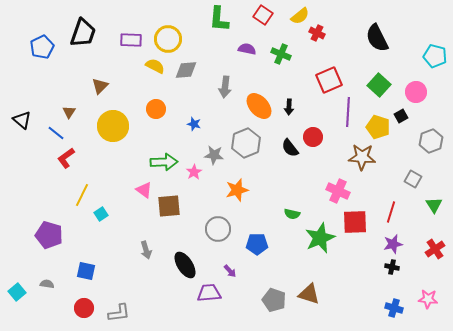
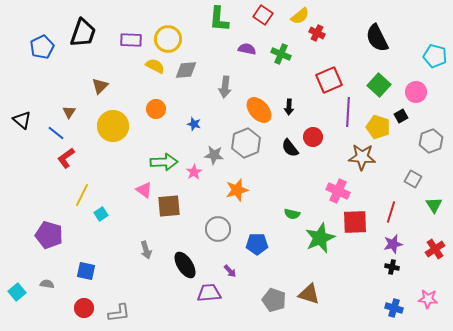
orange ellipse at (259, 106): moved 4 px down
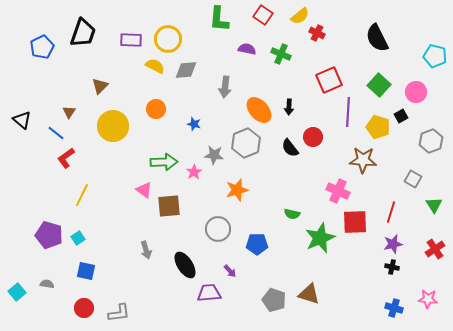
brown star at (362, 157): moved 1 px right, 3 px down
cyan square at (101, 214): moved 23 px left, 24 px down
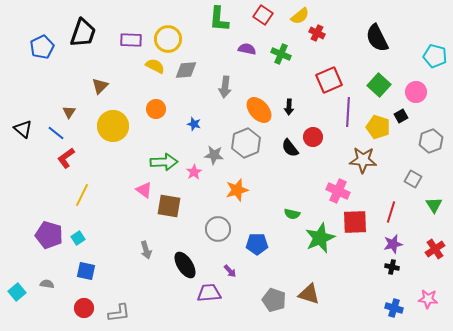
black triangle at (22, 120): moved 1 px right, 9 px down
brown square at (169, 206): rotated 15 degrees clockwise
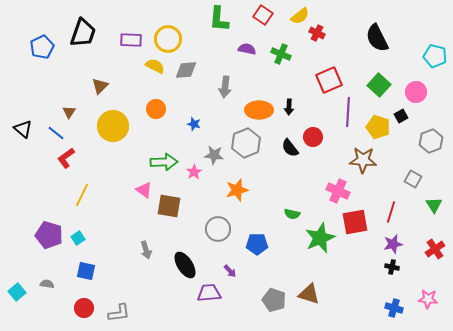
orange ellipse at (259, 110): rotated 48 degrees counterclockwise
red square at (355, 222): rotated 8 degrees counterclockwise
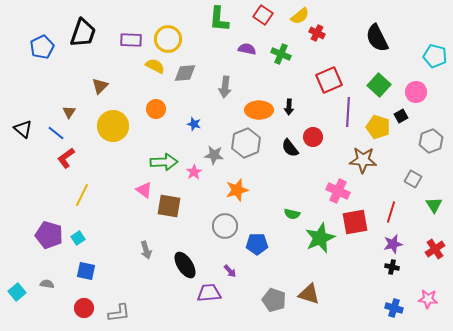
gray diamond at (186, 70): moved 1 px left, 3 px down
gray circle at (218, 229): moved 7 px right, 3 px up
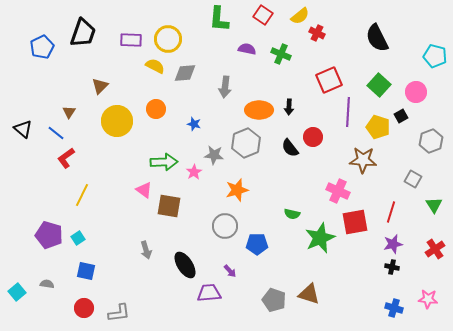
yellow circle at (113, 126): moved 4 px right, 5 px up
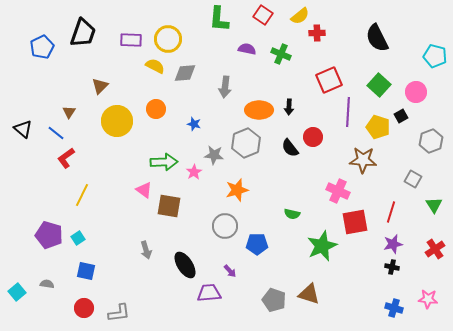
red cross at (317, 33): rotated 28 degrees counterclockwise
green star at (320, 238): moved 2 px right, 8 px down
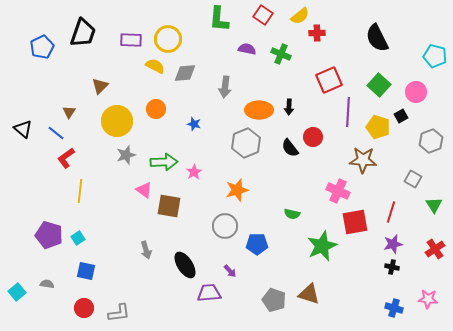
gray star at (214, 155): moved 88 px left; rotated 24 degrees counterclockwise
yellow line at (82, 195): moved 2 px left, 4 px up; rotated 20 degrees counterclockwise
